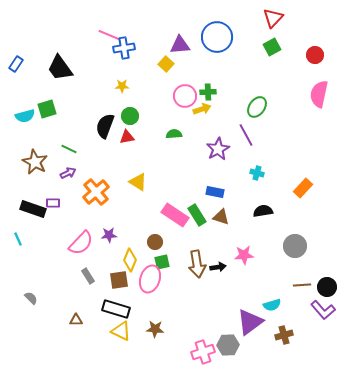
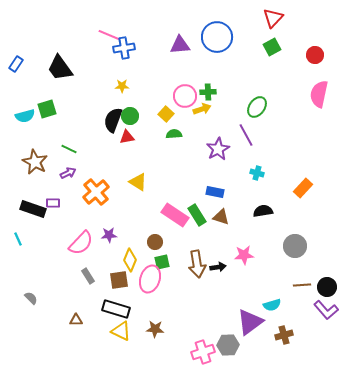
yellow square at (166, 64): moved 50 px down
black semicircle at (105, 126): moved 8 px right, 6 px up
purple L-shape at (323, 310): moved 3 px right
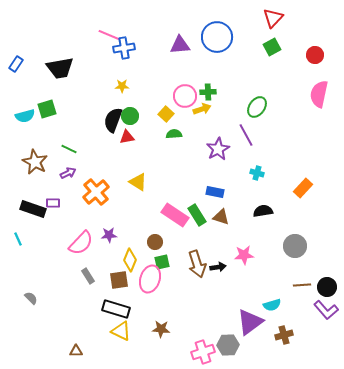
black trapezoid at (60, 68): rotated 64 degrees counterclockwise
brown arrow at (197, 264): rotated 8 degrees counterclockwise
brown triangle at (76, 320): moved 31 px down
brown star at (155, 329): moved 6 px right
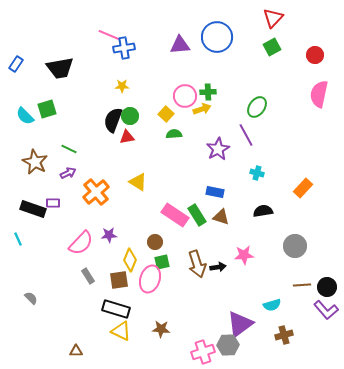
cyan semicircle at (25, 116): rotated 60 degrees clockwise
purple triangle at (250, 322): moved 10 px left, 2 px down
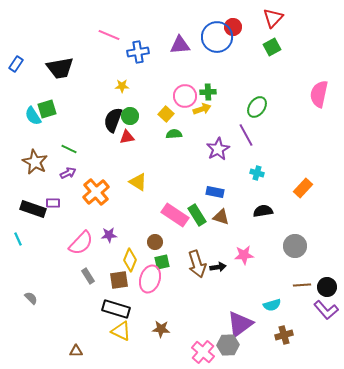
blue cross at (124, 48): moved 14 px right, 4 px down
red circle at (315, 55): moved 82 px left, 28 px up
cyan semicircle at (25, 116): moved 8 px right; rotated 12 degrees clockwise
pink cross at (203, 352): rotated 30 degrees counterclockwise
